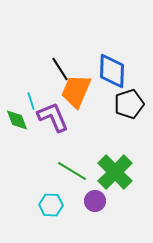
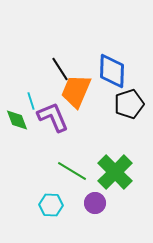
purple circle: moved 2 px down
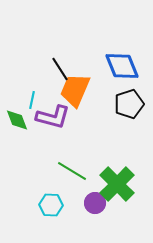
blue diamond: moved 10 px right, 5 px up; rotated 24 degrees counterclockwise
orange trapezoid: moved 1 px left, 1 px up
cyan line: moved 1 px right, 1 px up; rotated 30 degrees clockwise
purple L-shape: rotated 128 degrees clockwise
green cross: moved 2 px right, 12 px down
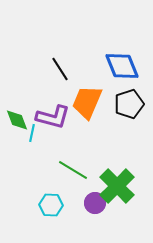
orange trapezoid: moved 12 px right, 12 px down
cyan line: moved 33 px down
green line: moved 1 px right, 1 px up
green cross: moved 2 px down
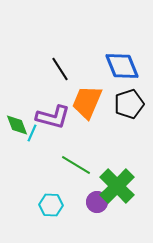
green diamond: moved 5 px down
cyan line: rotated 12 degrees clockwise
green line: moved 3 px right, 5 px up
purple circle: moved 2 px right, 1 px up
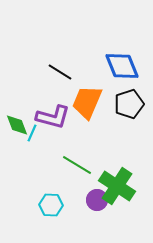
black line: moved 3 px down; rotated 25 degrees counterclockwise
green line: moved 1 px right
green cross: rotated 12 degrees counterclockwise
purple circle: moved 2 px up
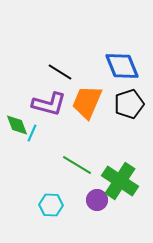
purple L-shape: moved 4 px left, 13 px up
green cross: moved 3 px right, 5 px up
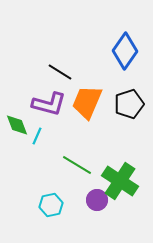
blue diamond: moved 3 px right, 15 px up; rotated 57 degrees clockwise
cyan line: moved 5 px right, 3 px down
cyan hexagon: rotated 15 degrees counterclockwise
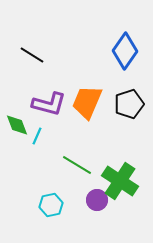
black line: moved 28 px left, 17 px up
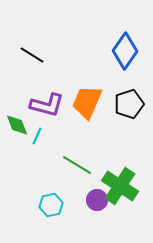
purple L-shape: moved 2 px left, 1 px down
green cross: moved 5 px down
